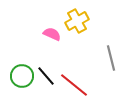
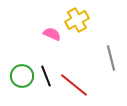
yellow cross: moved 1 px up
black line: rotated 20 degrees clockwise
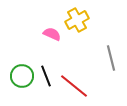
red line: moved 1 px down
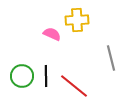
yellow cross: rotated 25 degrees clockwise
black line: rotated 20 degrees clockwise
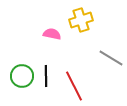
yellow cross: moved 4 px right; rotated 15 degrees counterclockwise
pink semicircle: rotated 12 degrees counterclockwise
gray line: rotated 45 degrees counterclockwise
red line: rotated 24 degrees clockwise
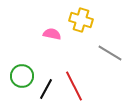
yellow cross: rotated 35 degrees clockwise
gray line: moved 1 px left, 5 px up
black line: moved 13 px down; rotated 30 degrees clockwise
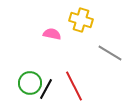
green circle: moved 8 px right, 7 px down
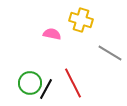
red line: moved 1 px left, 3 px up
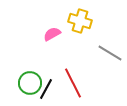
yellow cross: moved 1 px left, 1 px down
pink semicircle: rotated 42 degrees counterclockwise
